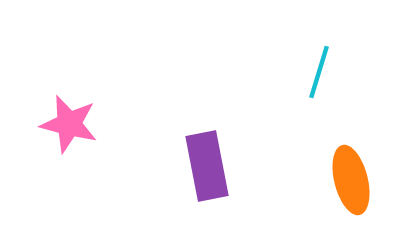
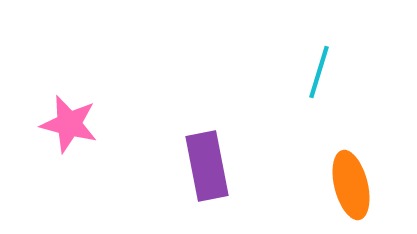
orange ellipse: moved 5 px down
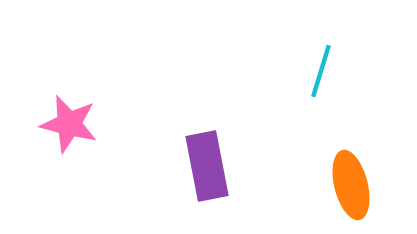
cyan line: moved 2 px right, 1 px up
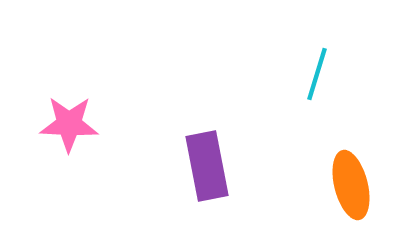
cyan line: moved 4 px left, 3 px down
pink star: rotated 12 degrees counterclockwise
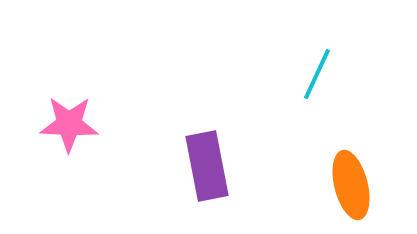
cyan line: rotated 8 degrees clockwise
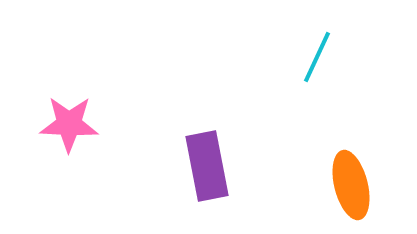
cyan line: moved 17 px up
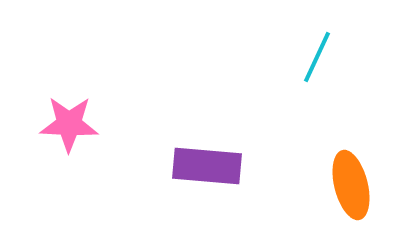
purple rectangle: rotated 74 degrees counterclockwise
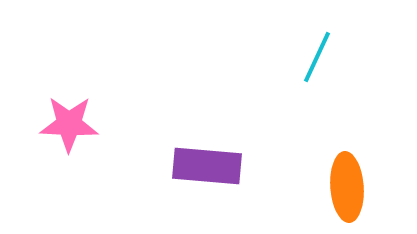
orange ellipse: moved 4 px left, 2 px down; rotated 10 degrees clockwise
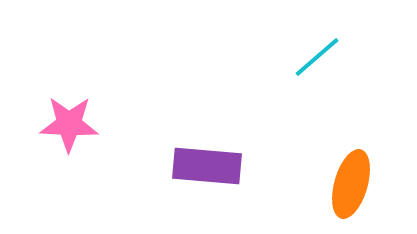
cyan line: rotated 24 degrees clockwise
orange ellipse: moved 4 px right, 3 px up; rotated 20 degrees clockwise
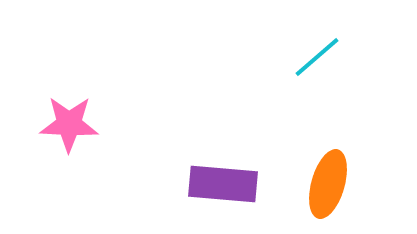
purple rectangle: moved 16 px right, 18 px down
orange ellipse: moved 23 px left
